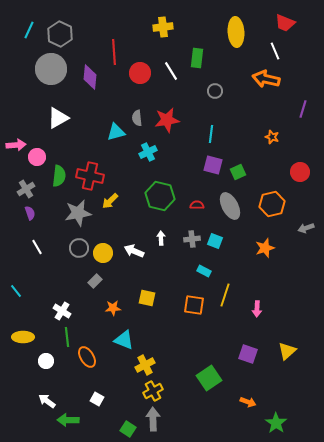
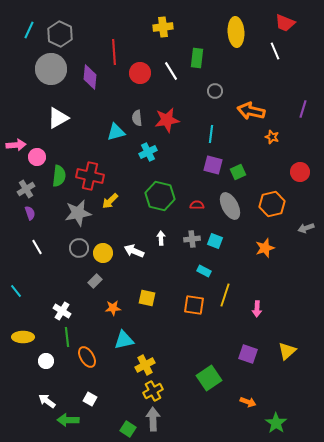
orange arrow at (266, 79): moved 15 px left, 32 px down
cyan triangle at (124, 340): rotated 35 degrees counterclockwise
white square at (97, 399): moved 7 px left
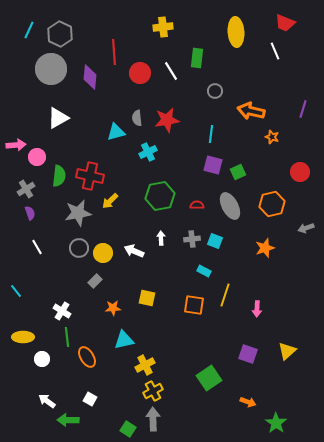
green hexagon at (160, 196): rotated 24 degrees counterclockwise
white circle at (46, 361): moved 4 px left, 2 px up
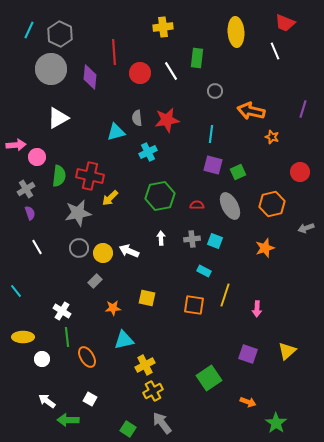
yellow arrow at (110, 201): moved 3 px up
white arrow at (134, 251): moved 5 px left
gray arrow at (153, 419): moved 9 px right, 4 px down; rotated 35 degrees counterclockwise
